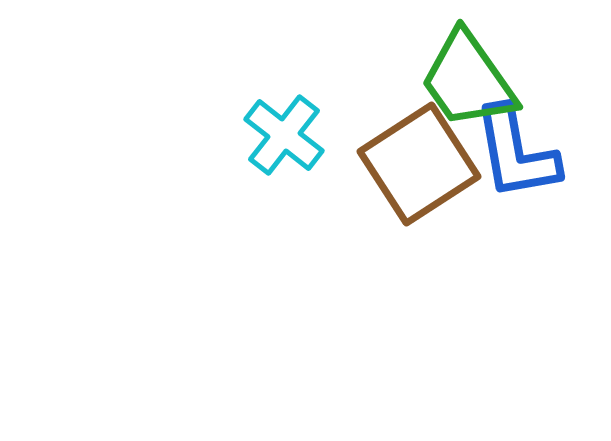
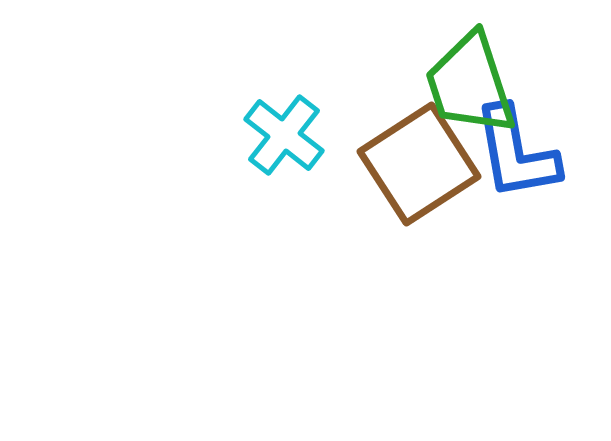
green trapezoid: moved 2 px right, 4 px down; rotated 17 degrees clockwise
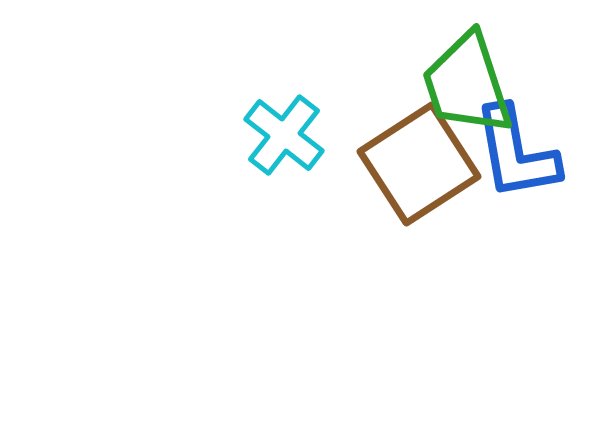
green trapezoid: moved 3 px left
